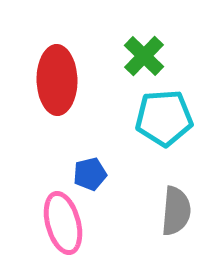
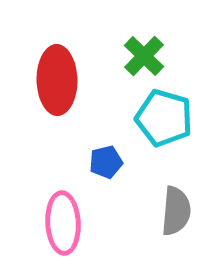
cyan pentagon: rotated 20 degrees clockwise
blue pentagon: moved 16 px right, 12 px up
pink ellipse: rotated 12 degrees clockwise
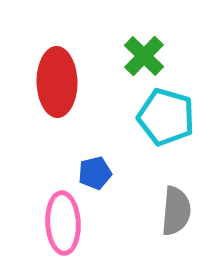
red ellipse: moved 2 px down
cyan pentagon: moved 2 px right, 1 px up
blue pentagon: moved 11 px left, 11 px down
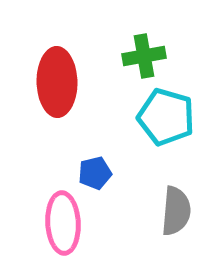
green cross: rotated 36 degrees clockwise
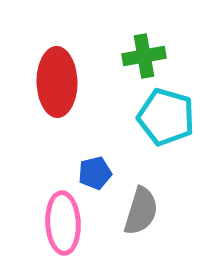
gray semicircle: moved 35 px left; rotated 12 degrees clockwise
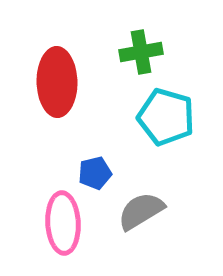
green cross: moved 3 px left, 4 px up
gray semicircle: rotated 138 degrees counterclockwise
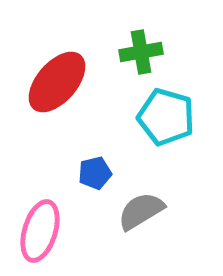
red ellipse: rotated 42 degrees clockwise
pink ellipse: moved 23 px left, 8 px down; rotated 20 degrees clockwise
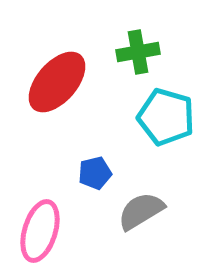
green cross: moved 3 px left
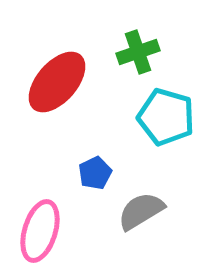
green cross: rotated 9 degrees counterclockwise
blue pentagon: rotated 12 degrees counterclockwise
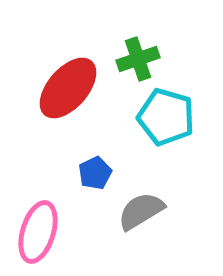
green cross: moved 7 px down
red ellipse: moved 11 px right, 6 px down
pink ellipse: moved 2 px left, 1 px down
